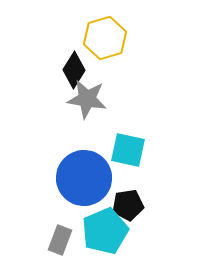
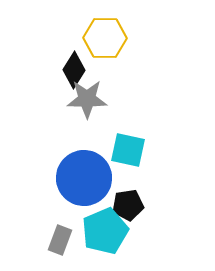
yellow hexagon: rotated 18 degrees clockwise
gray star: rotated 9 degrees counterclockwise
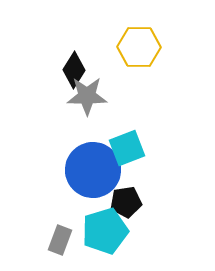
yellow hexagon: moved 34 px right, 9 px down
gray star: moved 3 px up
cyan square: moved 1 px left, 2 px up; rotated 33 degrees counterclockwise
blue circle: moved 9 px right, 8 px up
black pentagon: moved 2 px left, 3 px up
cyan pentagon: rotated 6 degrees clockwise
